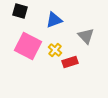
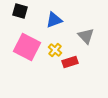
pink square: moved 1 px left, 1 px down
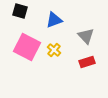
yellow cross: moved 1 px left
red rectangle: moved 17 px right
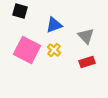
blue triangle: moved 5 px down
pink square: moved 3 px down
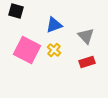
black square: moved 4 px left
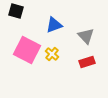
yellow cross: moved 2 px left, 4 px down
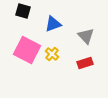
black square: moved 7 px right
blue triangle: moved 1 px left, 1 px up
red rectangle: moved 2 px left, 1 px down
